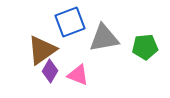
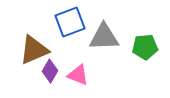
gray triangle: moved 1 px up; rotated 8 degrees clockwise
brown triangle: moved 8 px left; rotated 12 degrees clockwise
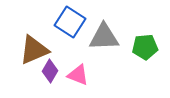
blue square: rotated 36 degrees counterclockwise
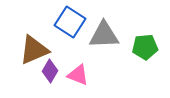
gray triangle: moved 2 px up
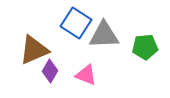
blue square: moved 6 px right, 1 px down
pink triangle: moved 8 px right
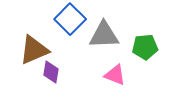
blue square: moved 6 px left, 4 px up; rotated 12 degrees clockwise
purple diamond: moved 1 px right, 1 px down; rotated 20 degrees counterclockwise
pink triangle: moved 29 px right
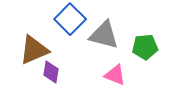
gray triangle: rotated 16 degrees clockwise
